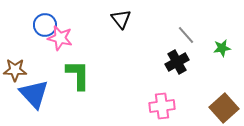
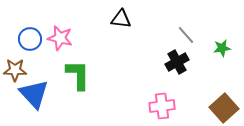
black triangle: rotated 45 degrees counterclockwise
blue circle: moved 15 px left, 14 px down
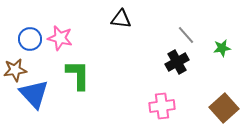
brown star: rotated 10 degrees counterclockwise
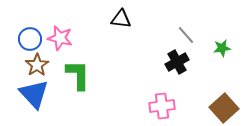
brown star: moved 22 px right, 5 px up; rotated 25 degrees counterclockwise
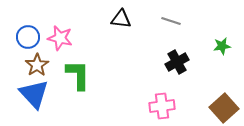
gray line: moved 15 px left, 14 px up; rotated 30 degrees counterclockwise
blue circle: moved 2 px left, 2 px up
green star: moved 2 px up
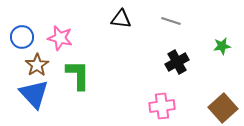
blue circle: moved 6 px left
brown square: moved 1 px left
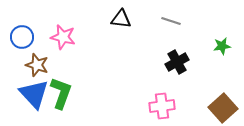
pink star: moved 3 px right, 1 px up
brown star: rotated 20 degrees counterclockwise
green L-shape: moved 17 px left, 18 px down; rotated 20 degrees clockwise
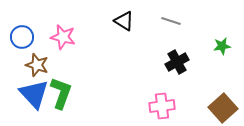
black triangle: moved 3 px right, 2 px down; rotated 25 degrees clockwise
